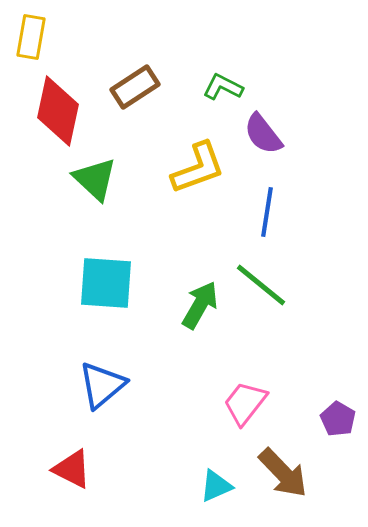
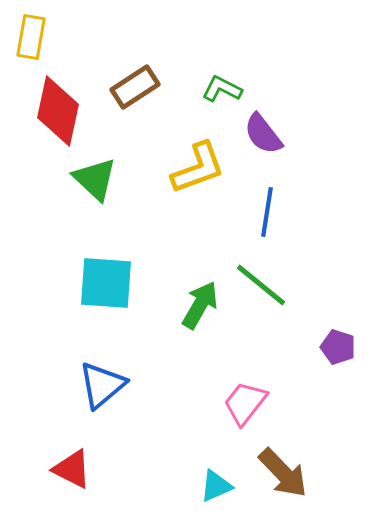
green L-shape: moved 1 px left, 2 px down
purple pentagon: moved 72 px up; rotated 12 degrees counterclockwise
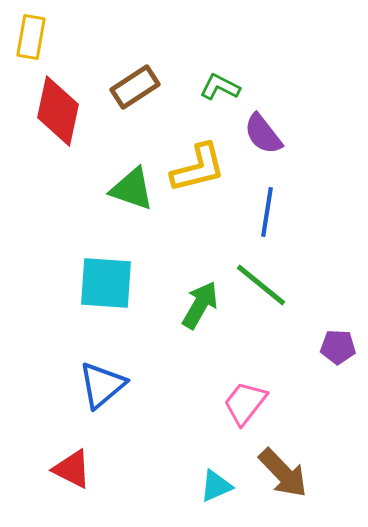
green L-shape: moved 2 px left, 2 px up
yellow L-shape: rotated 6 degrees clockwise
green triangle: moved 37 px right, 10 px down; rotated 24 degrees counterclockwise
purple pentagon: rotated 16 degrees counterclockwise
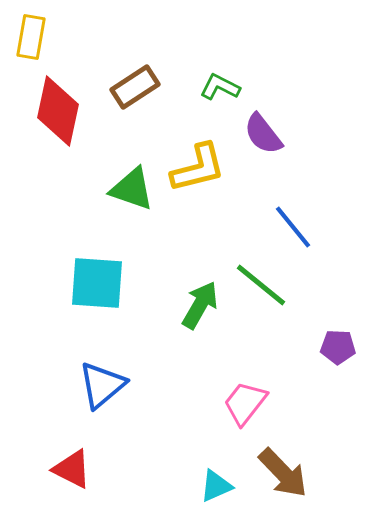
blue line: moved 26 px right, 15 px down; rotated 48 degrees counterclockwise
cyan square: moved 9 px left
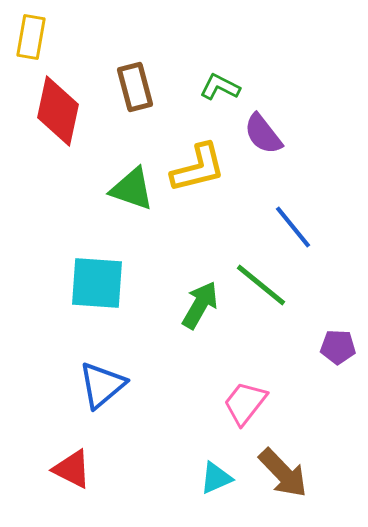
brown rectangle: rotated 72 degrees counterclockwise
cyan triangle: moved 8 px up
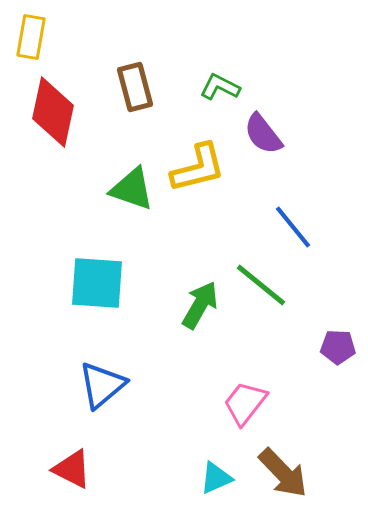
red diamond: moved 5 px left, 1 px down
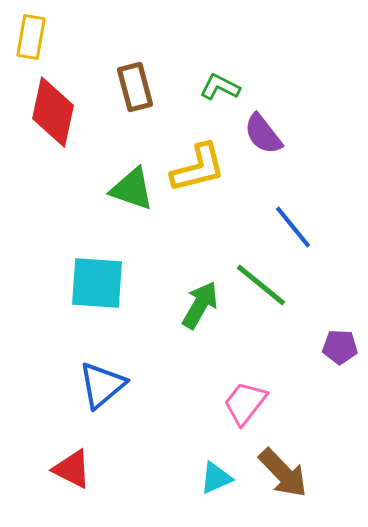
purple pentagon: moved 2 px right
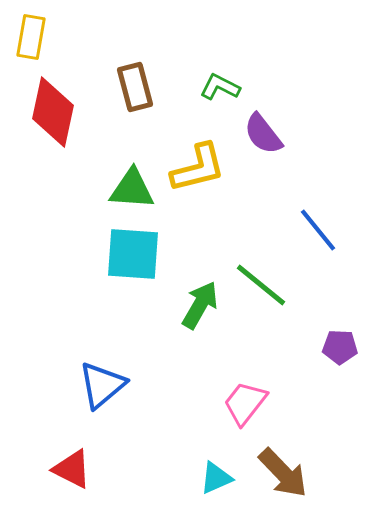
green triangle: rotated 15 degrees counterclockwise
blue line: moved 25 px right, 3 px down
cyan square: moved 36 px right, 29 px up
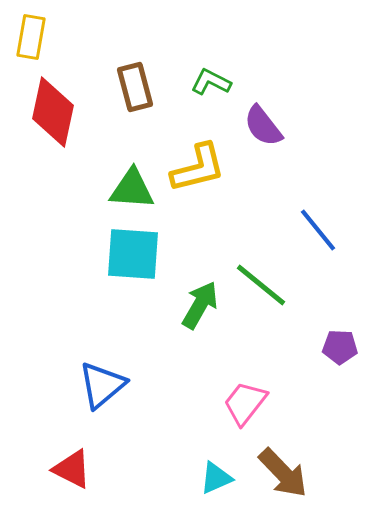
green L-shape: moved 9 px left, 5 px up
purple semicircle: moved 8 px up
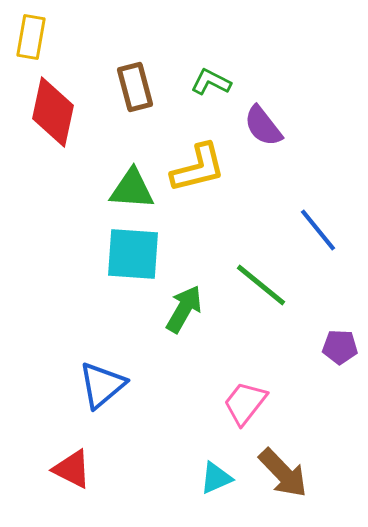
green arrow: moved 16 px left, 4 px down
